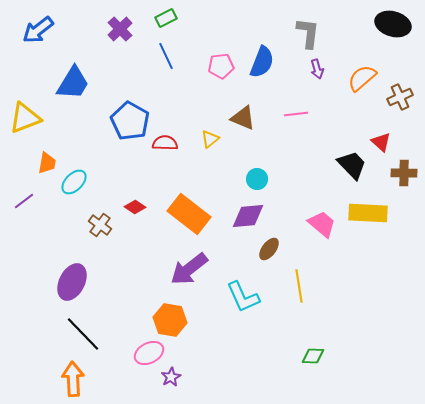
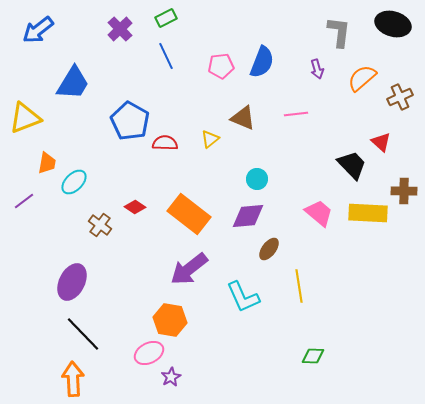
gray L-shape at (308, 33): moved 31 px right, 1 px up
brown cross at (404, 173): moved 18 px down
pink trapezoid at (322, 224): moved 3 px left, 11 px up
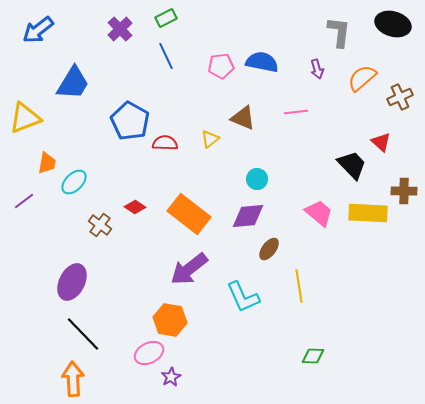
blue semicircle at (262, 62): rotated 100 degrees counterclockwise
pink line at (296, 114): moved 2 px up
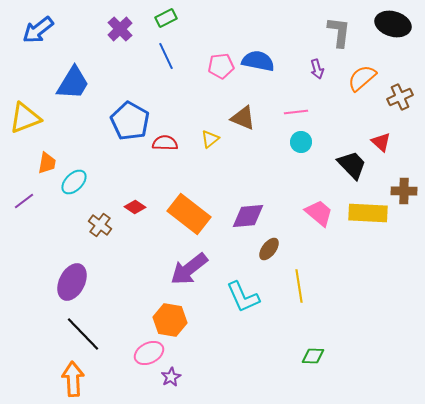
blue semicircle at (262, 62): moved 4 px left, 1 px up
cyan circle at (257, 179): moved 44 px right, 37 px up
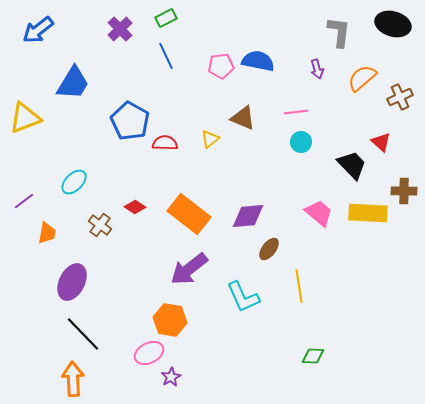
orange trapezoid at (47, 163): moved 70 px down
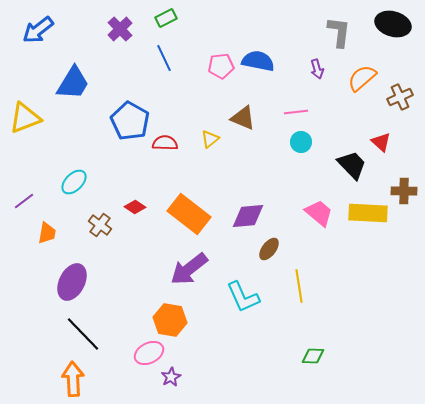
blue line at (166, 56): moved 2 px left, 2 px down
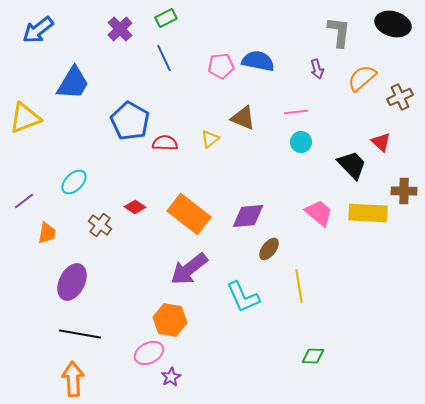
black line at (83, 334): moved 3 px left; rotated 36 degrees counterclockwise
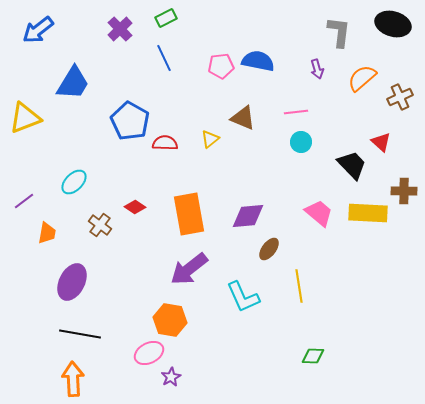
orange rectangle at (189, 214): rotated 42 degrees clockwise
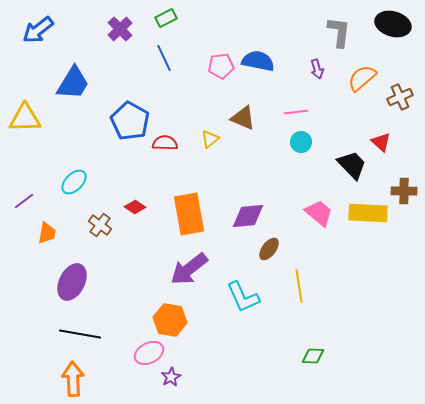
yellow triangle at (25, 118): rotated 20 degrees clockwise
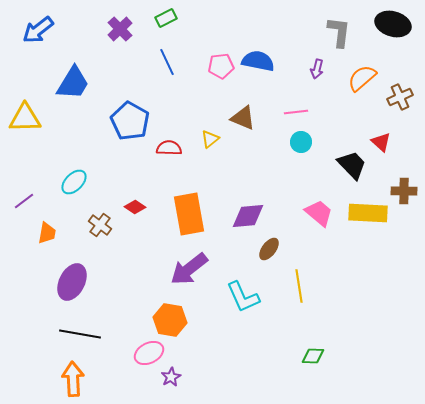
blue line at (164, 58): moved 3 px right, 4 px down
purple arrow at (317, 69): rotated 30 degrees clockwise
red semicircle at (165, 143): moved 4 px right, 5 px down
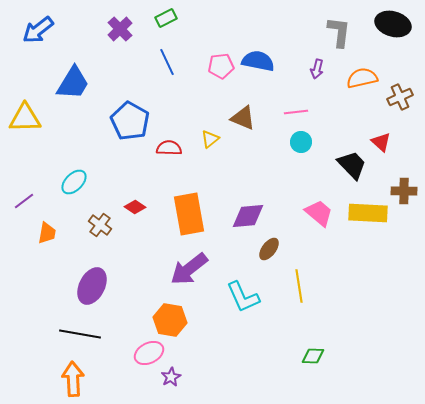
orange semicircle at (362, 78): rotated 28 degrees clockwise
purple ellipse at (72, 282): moved 20 px right, 4 px down
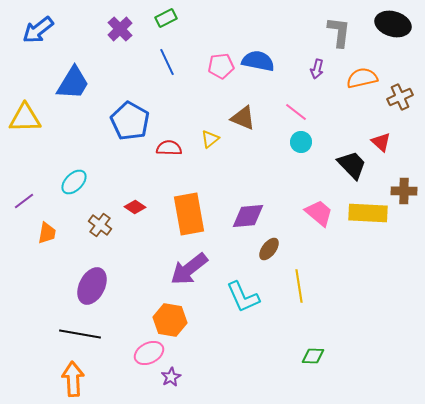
pink line at (296, 112): rotated 45 degrees clockwise
